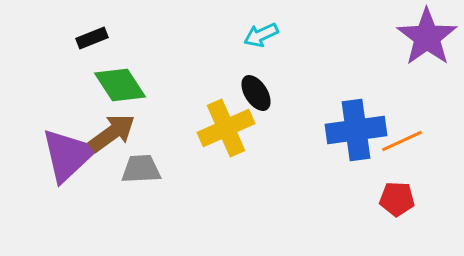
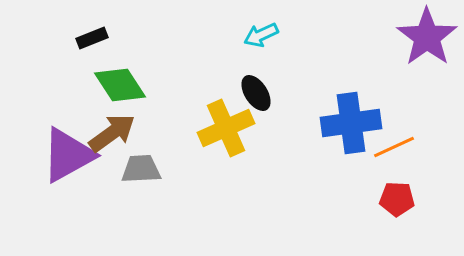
blue cross: moved 5 px left, 7 px up
orange line: moved 8 px left, 6 px down
purple triangle: rotated 14 degrees clockwise
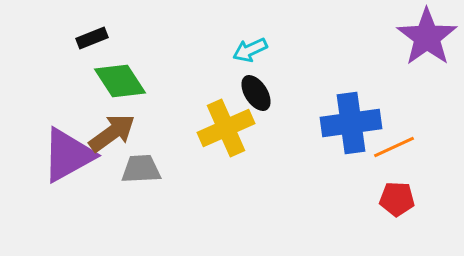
cyan arrow: moved 11 px left, 15 px down
green diamond: moved 4 px up
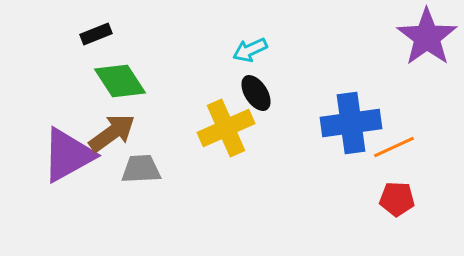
black rectangle: moved 4 px right, 4 px up
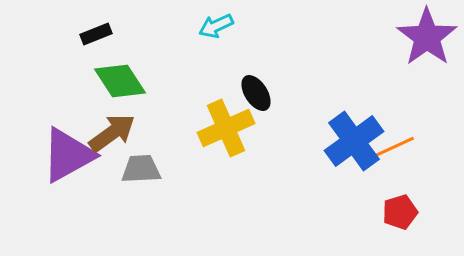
cyan arrow: moved 34 px left, 24 px up
blue cross: moved 3 px right, 18 px down; rotated 28 degrees counterclockwise
red pentagon: moved 3 px right, 13 px down; rotated 20 degrees counterclockwise
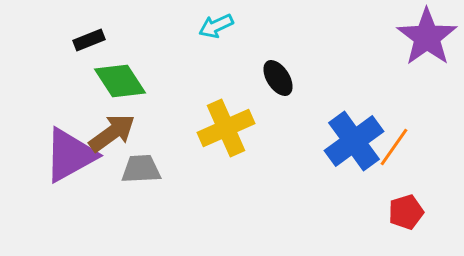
black rectangle: moved 7 px left, 6 px down
black ellipse: moved 22 px right, 15 px up
orange line: rotated 30 degrees counterclockwise
purple triangle: moved 2 px right
red pentagon: moved 6 px right
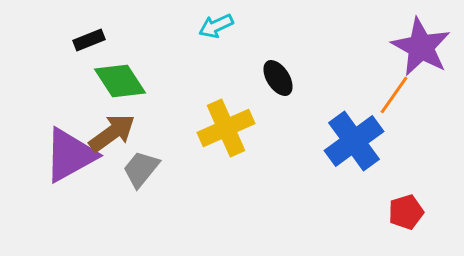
purple star: moved 6 px left, 10 px down; rotated 8 degrees counterclockwise
orange line: moved 52 px up
gray trapezoid: rotated 48 degrees counterclockwise
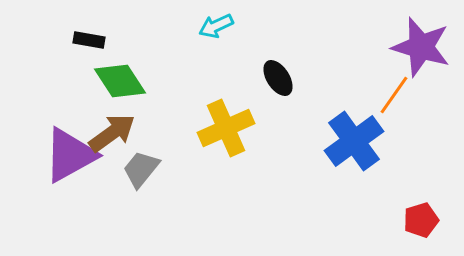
black rectangle: rotated 32 degrees clockwise
purple star: rotated 12 degrees counterclockwise
red pentagon: moved 15 px right, 8 px down
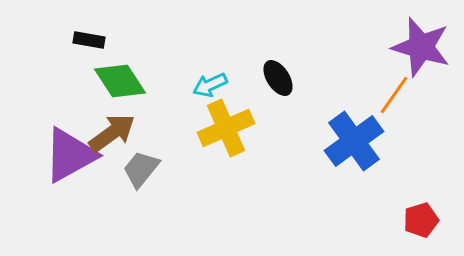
cyan arrow: moved 6 px left, 59 px down
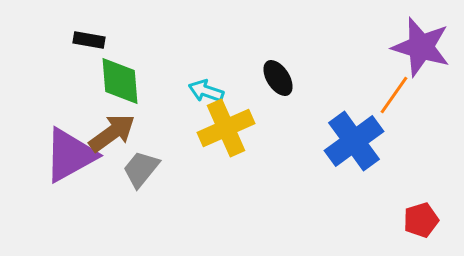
green diamond: rotated 28 degrees clockwise
cyan arrow: moved 4 px left, 6 px down; rotated 44 degrees clockwise
